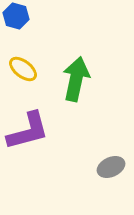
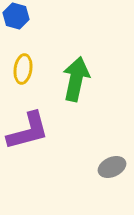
yellow ellipse: rotated 60 degrees clockwise
gray ellipse: moved 1 px right
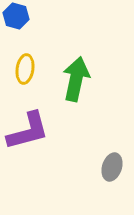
yellow ellipse: moved 2 px right
gray ellipse: rotated 48 degrees counterclockwise
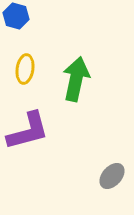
gray ellipse: moved 9 px down; rotated 24 degrees clockwise
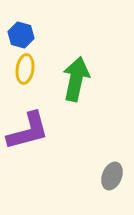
blue hexagon: moved 5 px right, 19 px down
gray ellipse: rotated 20 degrees counterclockwise
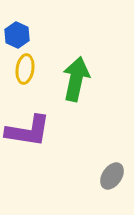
blue hexagon: moved 4 px left; rotated 10 degrees clockwise
purple L-shape: rotated 24 degrees clockwise
gray ellipse: rotated 12 degrees clockwise
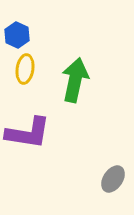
green arrow: moved 1 px left, 1 px down
purple L-shape: moved 2 px down
gray ellipse: moved 1 px right, 3 px down
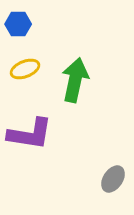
blue hexagon: moved 1 px right, 11 px up; rotated 25 degrees counterclockwise
yellow ellipse: rotated 60 degrees clockwise
purple L-shape: moved 2 px right, 1 px down
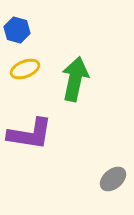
blue hexagon: moved 1 px left, 6 px down; rotated 15 degrees clockwise
green arrow: moved 1 px up
gray ellipse: rotated 16 degrees clockwise
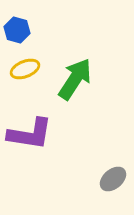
green arrow: rotated 21 degrees clockwise
